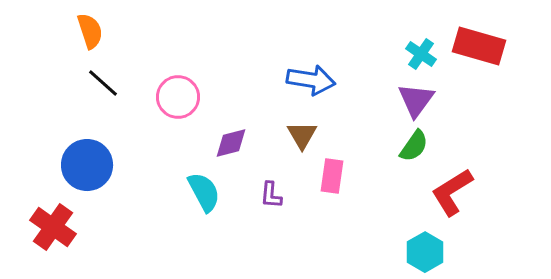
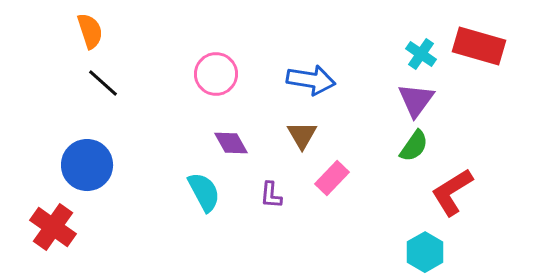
pink circle: moved 38 px right, 23 px up
purple diamond: rotated 75 degrees clockwise
pink rectangle: moved 2 px down; rotated 36 degrees clockwise
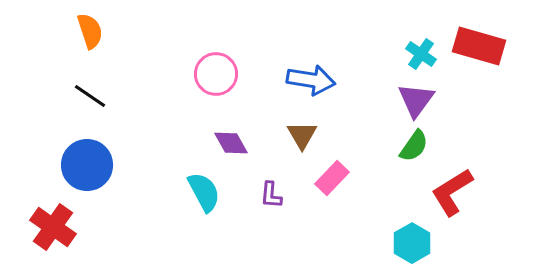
black line: moved 13 px left, 13 px down; rotated 8 degrees counterclockwise
cyan hexagon: moved 13 px left, 9 px up
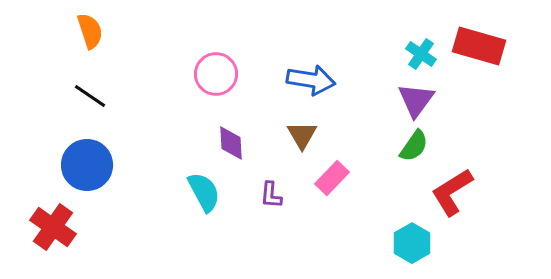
purple diamond: rotated 27 degrees clockwise
